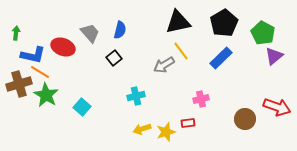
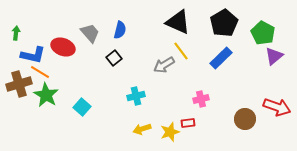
black triangle: rotated 36 degrees clockwise
yellow star: moved 4 px right
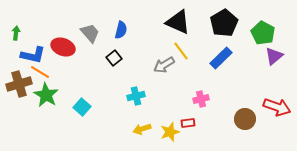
blue semicircle: moved 1 px right
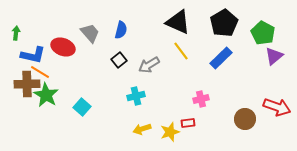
black square: moved 5 px right, 2 px down
gray arrow: moved 15 px left
brown cross: moved 8 px right; rotated 15 degrees clockwise
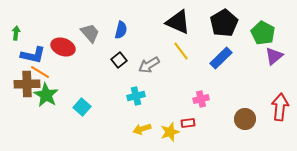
red arrow: moved 3 px right; rotated 104 degrees counterclockwise
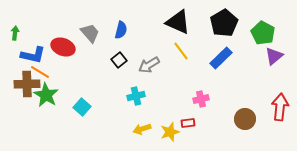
green arrow: moved 1 px left
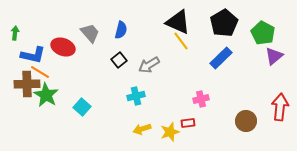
yellow line: moved 10 px up
brown circle: moved 1 px right, 2 px down
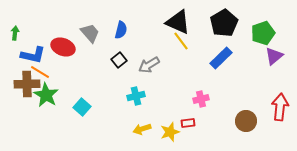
green pentagon: rotated 25 degrees clockwise
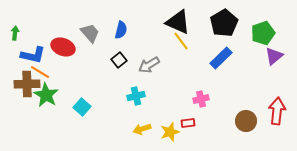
red arrow: moved 3 px left, 4 px down
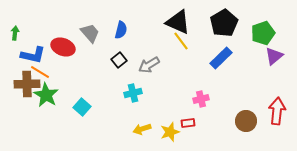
cyan cross: moved 3 px left, 3 px up
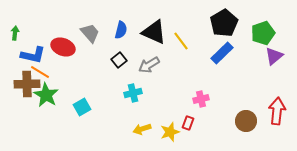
black triangle: moved 24 px left, 10 px down
blue rectangle: moved 1 px right, 5 px up
cyan square: rotated 18 degrees clockwise
red rectangle: rotated 64 degrees counterclockwise
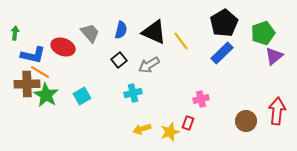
cyan square: moved 11 px up
